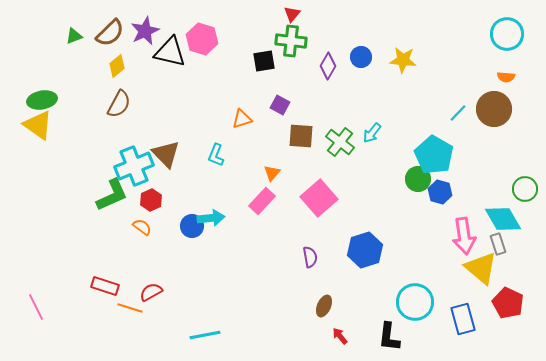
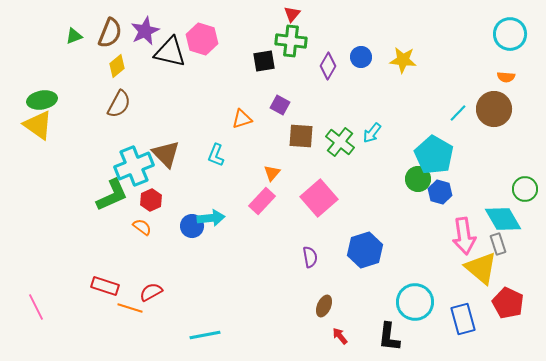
brown semicircle at (110, 33): rotated 24 degrees counterclockwise
cyan circle at (507, 34): moved 3 px right
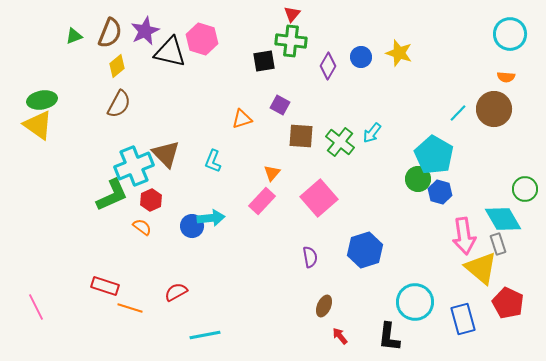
yellow star at (403, 60): moved 4 px left, 7 px up; rotated 12 degrees clockwise
cyan L-shape at (216, 155): moved 3 px left, 6 px down
red semicircle at (151, 292): moved 25 px right
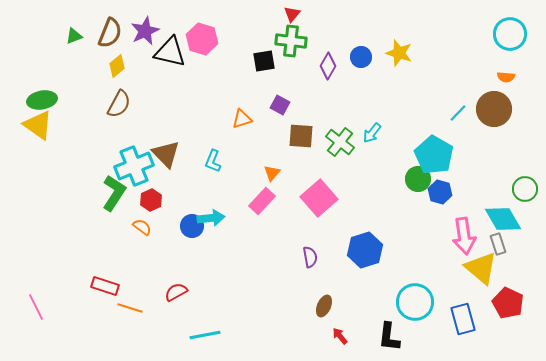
green L-shape at (112, 195): moved 2 px right, 2 px up; rotated 33 degrees counterclockwise
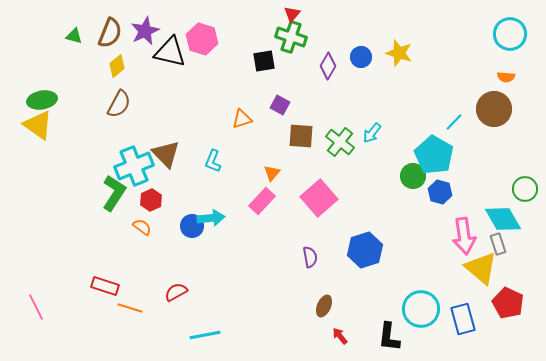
green triangle at (74, 36): rotated 36 degrees clockwise
green cross at (291, 41): moved 4 px up; rotated 12 degrees clockwise
cyan line at (458, 113): moved 4 px left, 9 px down
green circle at (418, 179): moved 5 px left, 3 px up
cyan circle at (415, 302): moved 6 px right, 7 px down
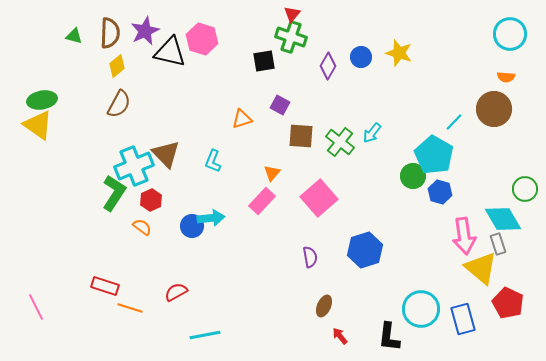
brown semicircle at (110, 33): rotated 20 degrees counterclockwise
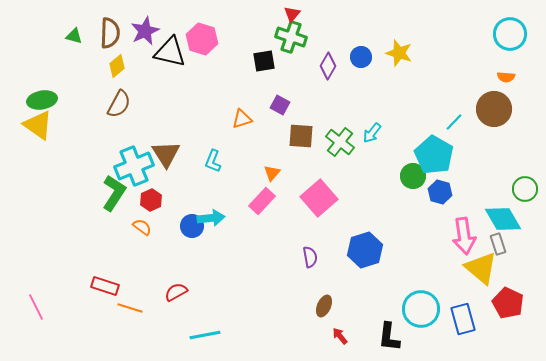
brown triangle at (166, 154): rotated 12 degrees clockwise
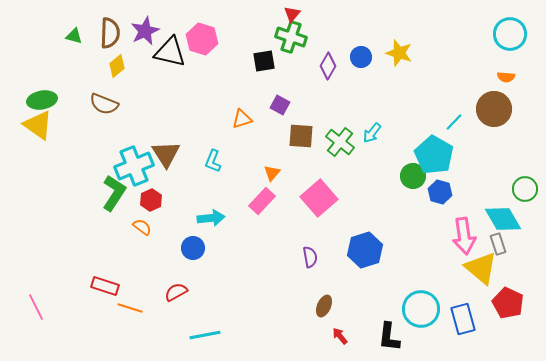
brown semicircle at (119, 104): moved 15 px left; rotated 84 degrees clockwise
blue circle at (192, 226): moved 1 px right, 22 px down
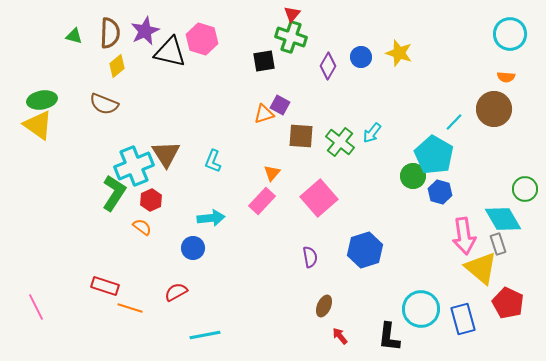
orange triangle at (242, 119): moved 22 px right, 5 px up
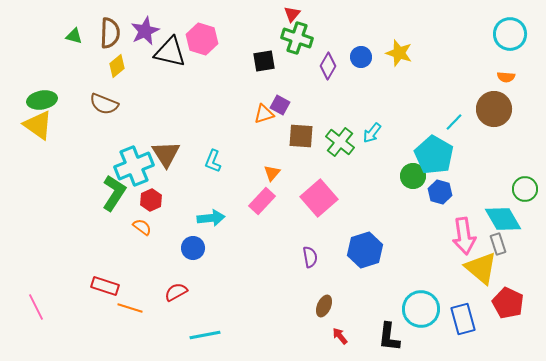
green cross at (291, 37): moved 6 px right, 1 px down
